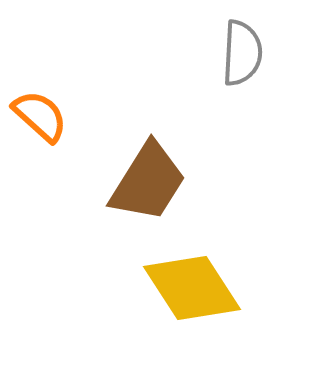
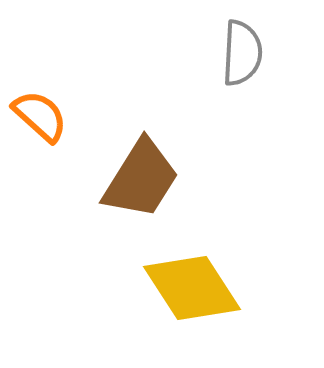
brown trapezoid: moved 7 px left, 3 px up
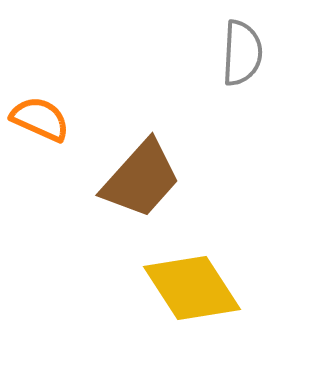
orange semicircle: moved 3 px down; rotated 18 degrees counterclockwise
brown trapezoid: rotated 10 degrees clockwise
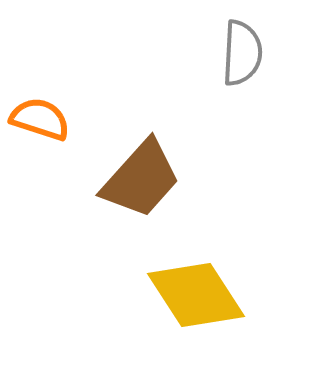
orange semicircle: rotated 6 degrees counterclockwise
yellow diamond: moved 4 px right, 7 px down
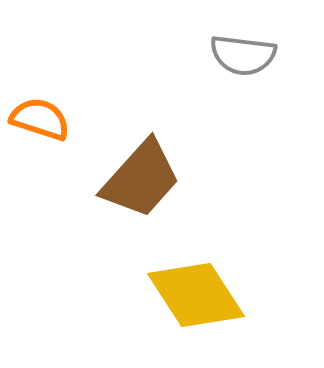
gray semicircle: moved 1 px right, 2 px down; rotated 94 degrees clockwise
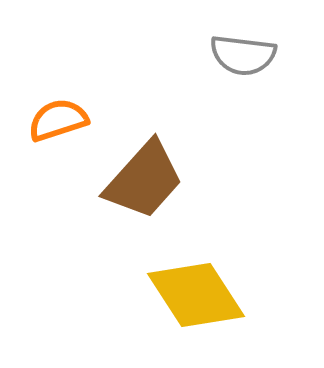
orange semicircle: moved 18 px right, 1 px down; rotated 36 degrees counterclockwise
brown trapezoid: moved 3 px right, 1 px down
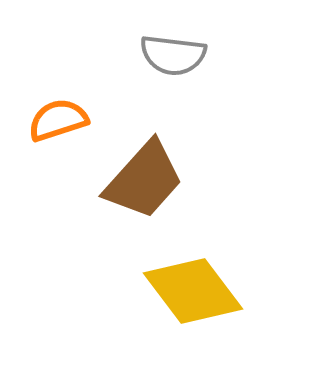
gray semicircle: moved 70 px left
yellow diamond: moved 3 px left, 4 px up; rotated 4 degrees counterclockwise
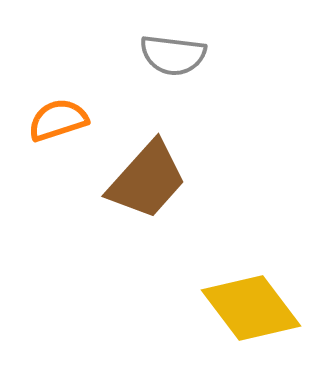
brown trapezoid: moved 3 px right
yellow diamond: moved 58 px right, 17 px down
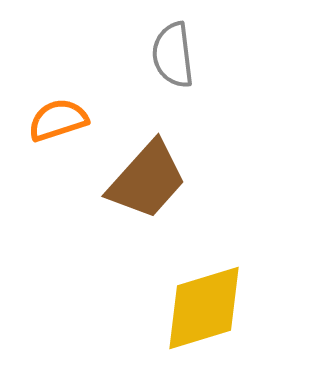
gray semicircle: rotated 76 degrees clockwise
yellow diamond: moved 47 px left; rotated 70 degrees counterclockwise
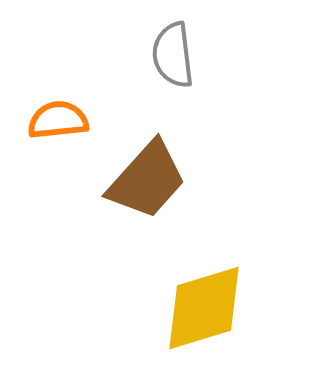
orange semicircle: rotated 12 degrees clockwise
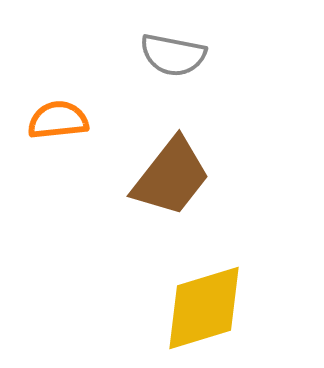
gray semicircle: rotated 72 degrees counterclockwise
brown trapezoid: moved 24 px right, 3 px up; rotated 4 degrees counterclockwise
